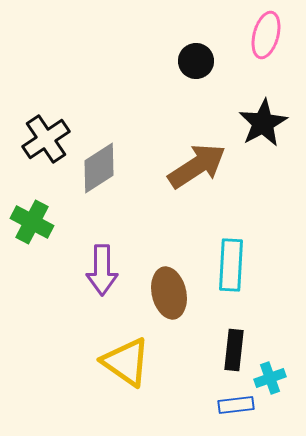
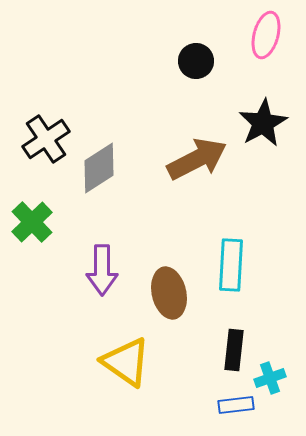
brown arrow: moved 7 px up; rotated 6 degrees clockwise
green cross: rotated 18 degrees clockwise
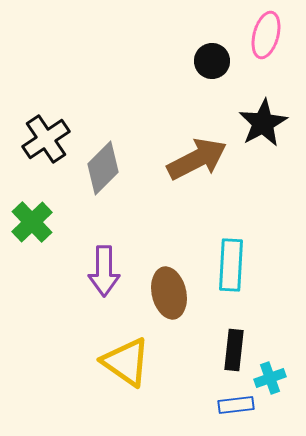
black circle: moved 16 px right
gray diamond: moved 4 px right; rotated 12 degrees counterclockwise
purple arrow: moved 2 px right, 1 px down
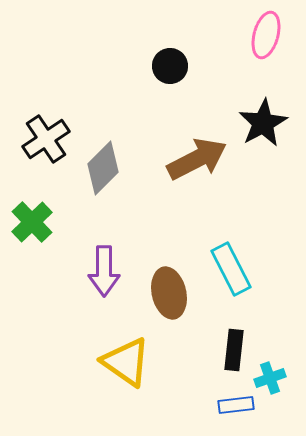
black circle: moved 42 px left, 5 px down
cyan rectangle: moved 4 px down; rotated 30 degrees counterclockwise
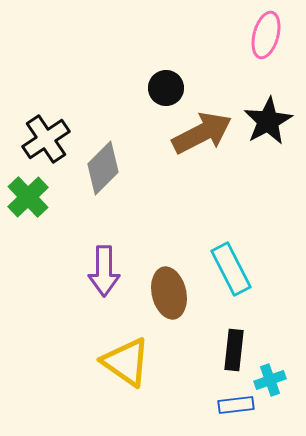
black circle: moved 4 px left, 22 px down
black star: moved 5 px right, 2 px up
brown arrow: moved 5 px right, 26 px up
green cross: moved 4 px left, 25 px up
cyan cross: moved 2 px down
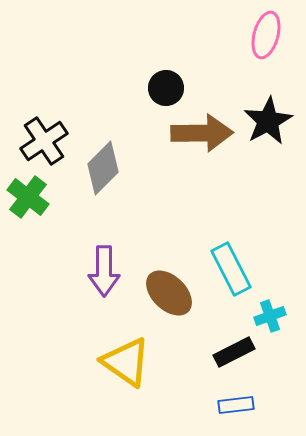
brown arrow: rotated 26 degrees clockwise
black cross: moved 2 px left, 2 px down
green cross: rotated 9 degrees counterclockwise
brown ellipse: rotated 33 degrees counterclockwise
black rectangle: moved 2 px down; rotated 57 degrees clockwise
cyan cross: moved 64 px up
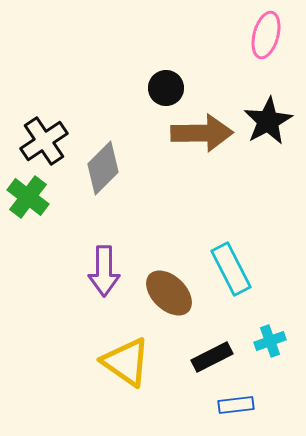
cyan cross: moved 25 px down
black rectangle: moved 22 px left, 5 px down
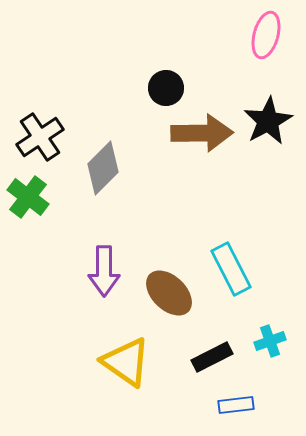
black cross: moved 4 px left, 4 px up
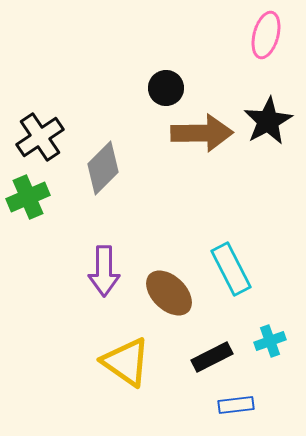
green cross: rotated 30 degrees clockwise
